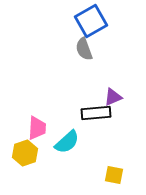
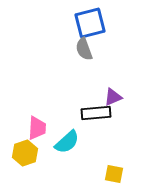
blue square: moved 1 px left, 2 px down; rotated 16 degrees clockwise
yellow square: moved 1 px up
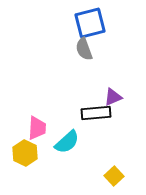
yellow hexagon: rotated 15 degrees counterclockwise
yellow square: moved 2 px down; rotated 36 degrees clockwise
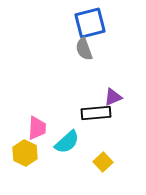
yellow square: moved 11 px left, 14 px up
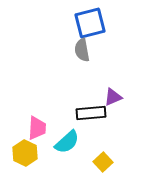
gray semicircle: moved 2 px left, 1 px down; rotated 10 degrees clockwise
black rectangle: moved 5 px left
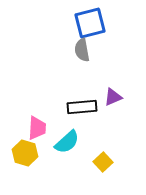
black rectangle: moved 9 px left, 6 px up
yellow hexagon: rotated 10 degrees counterclockwise
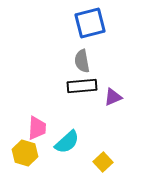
gray semicircle: moved 11 px down
black rectangle: moved 21 px up
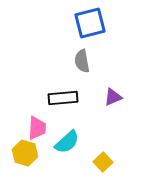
black rectangle: moved 19 px left, 12 px down
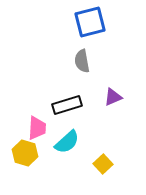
blue square: moved 1 px up
black rectangle: moved 4 px right, 7 px down; rotated 12 degrees counterclockwise
yellow square: moved 2 px down
